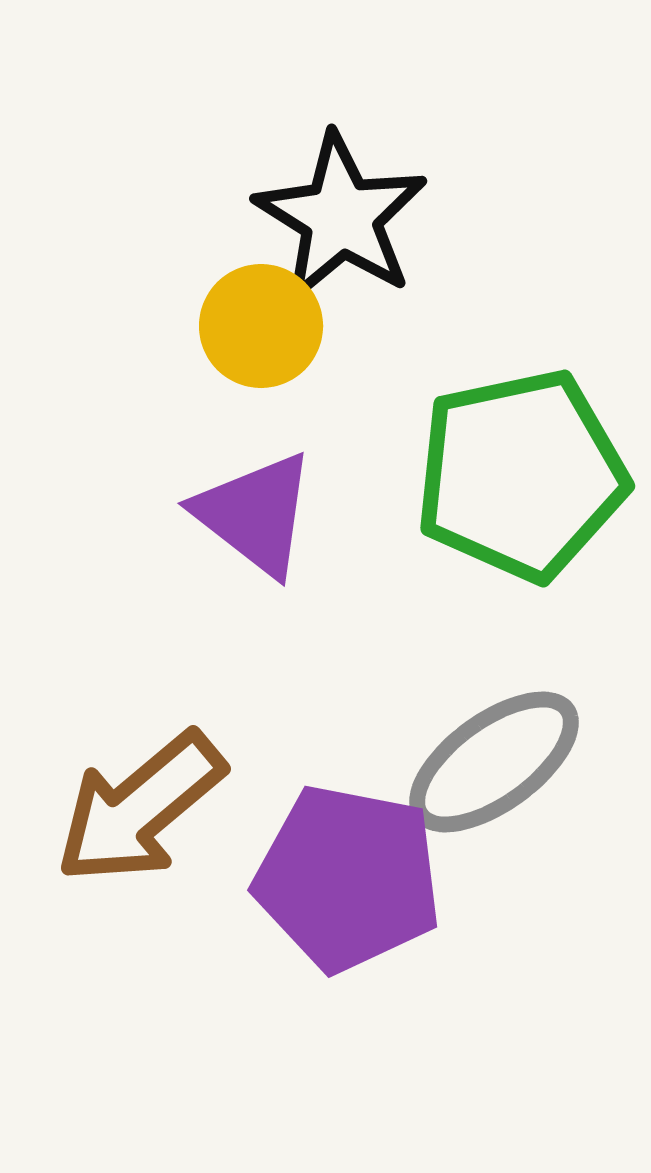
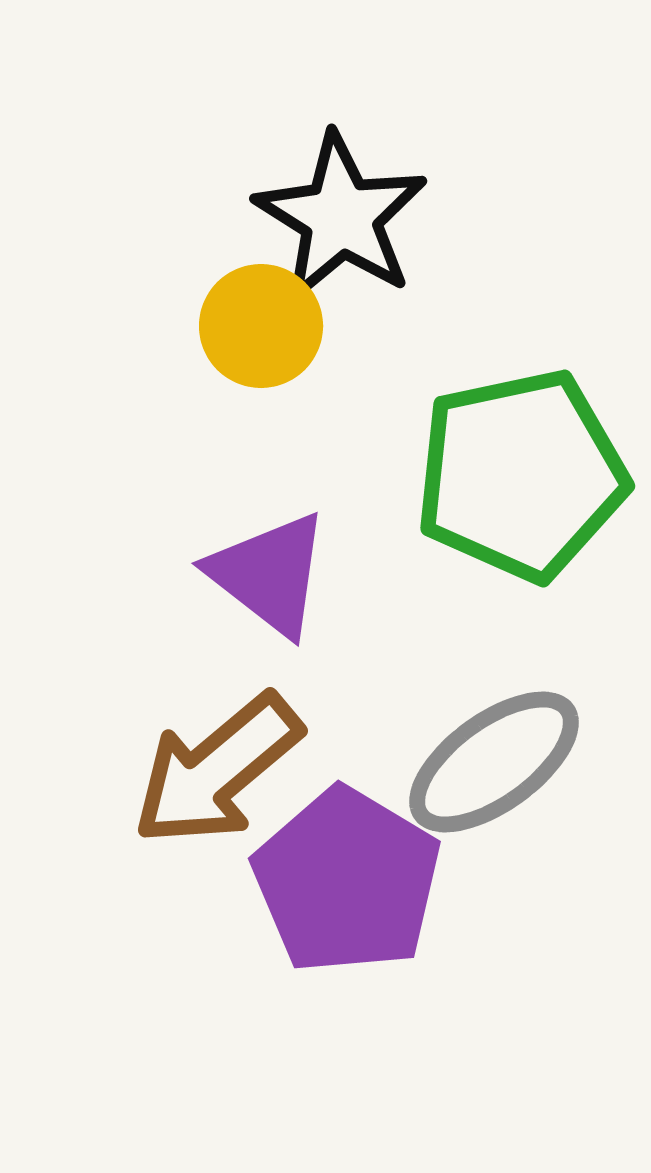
purple triangle: moved 14 px right, 60 px down
brown arrow: moved 77 px right, 38 px up
purple pentagon: moved 1 px left, 3 px down; rotated 20 degrees clockwise
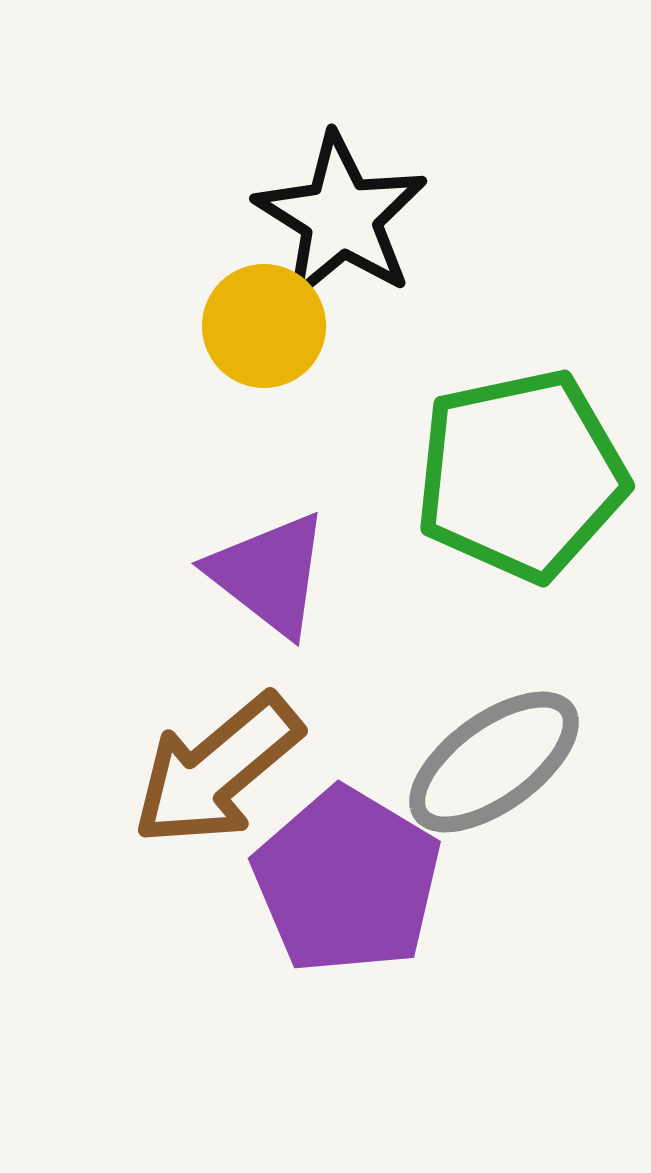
yellow circle: moved 3 px right
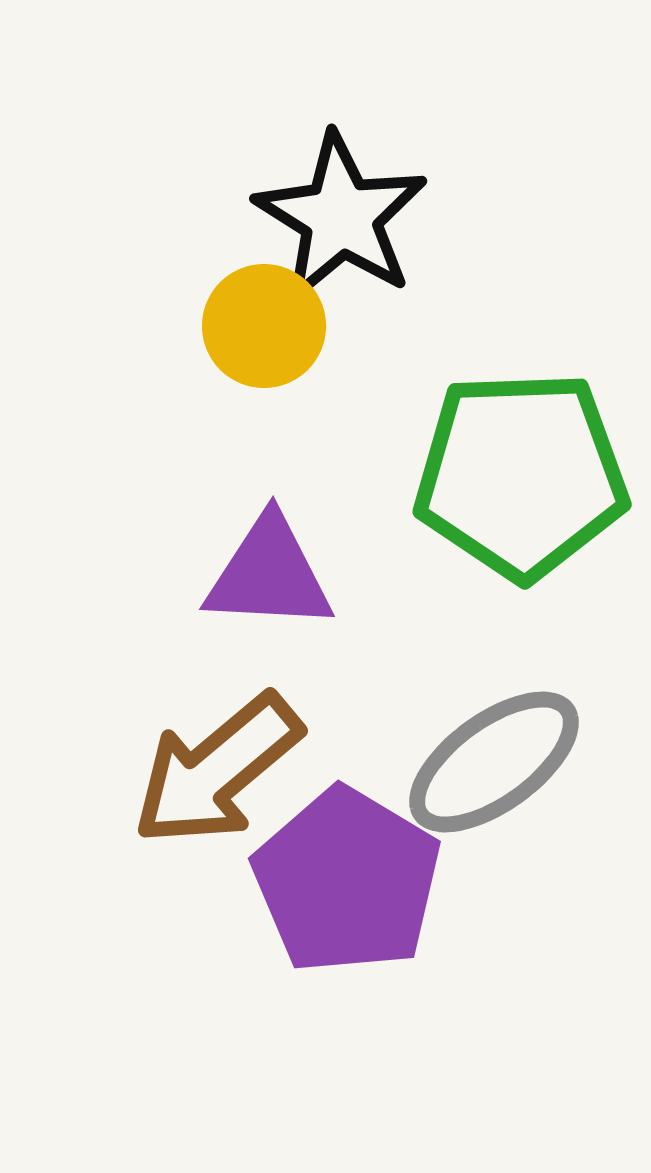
green pentagon: rotated 10 degrees clockwise
purple triangle: rotated 35 degrees counterclockwise
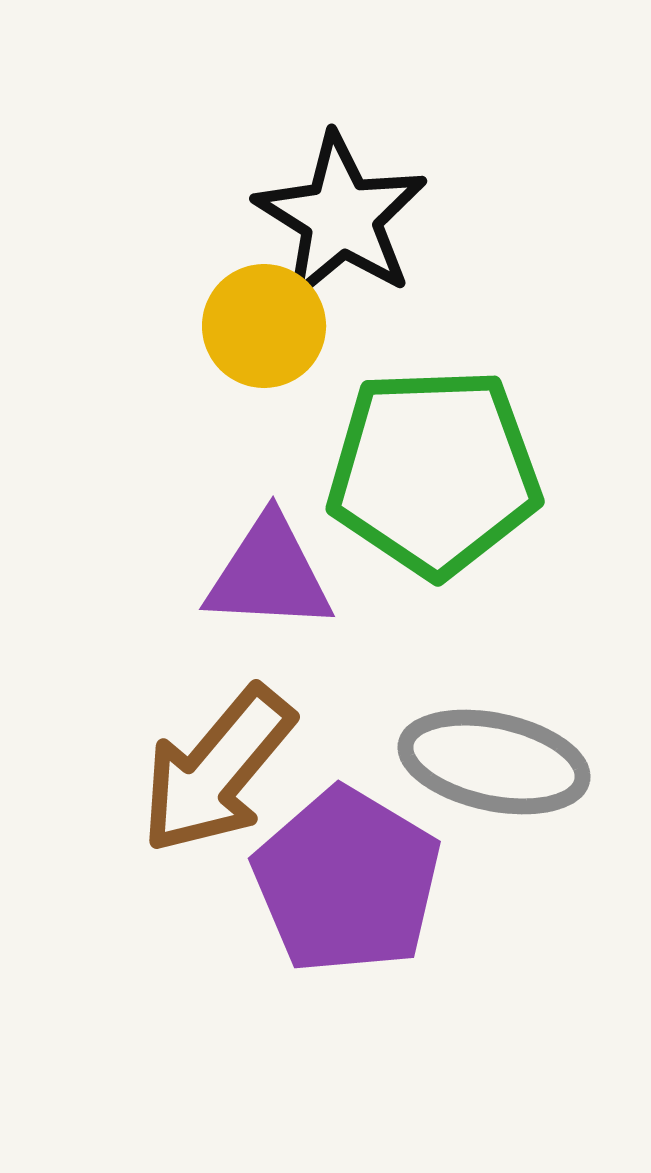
green pentagon: moved 87 px left, 3 px up
gray ellipse: rotated 48 degrees clockwise
brown arrow: rotated 10 degrees counterclockwise
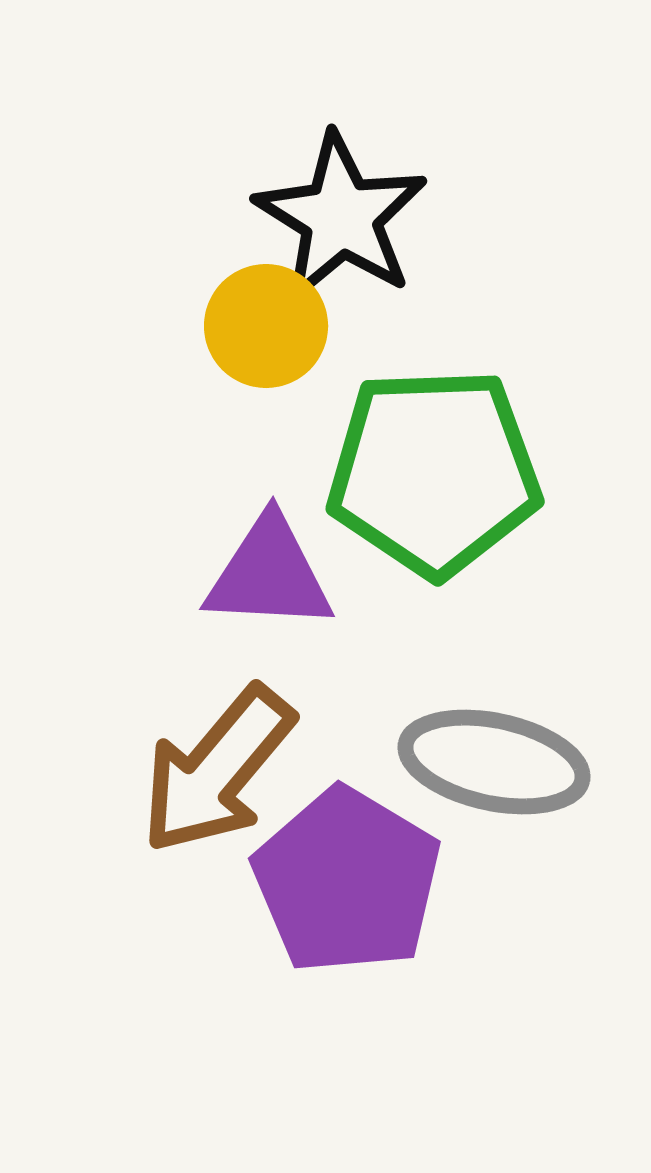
yellow circle: moved 2 px right
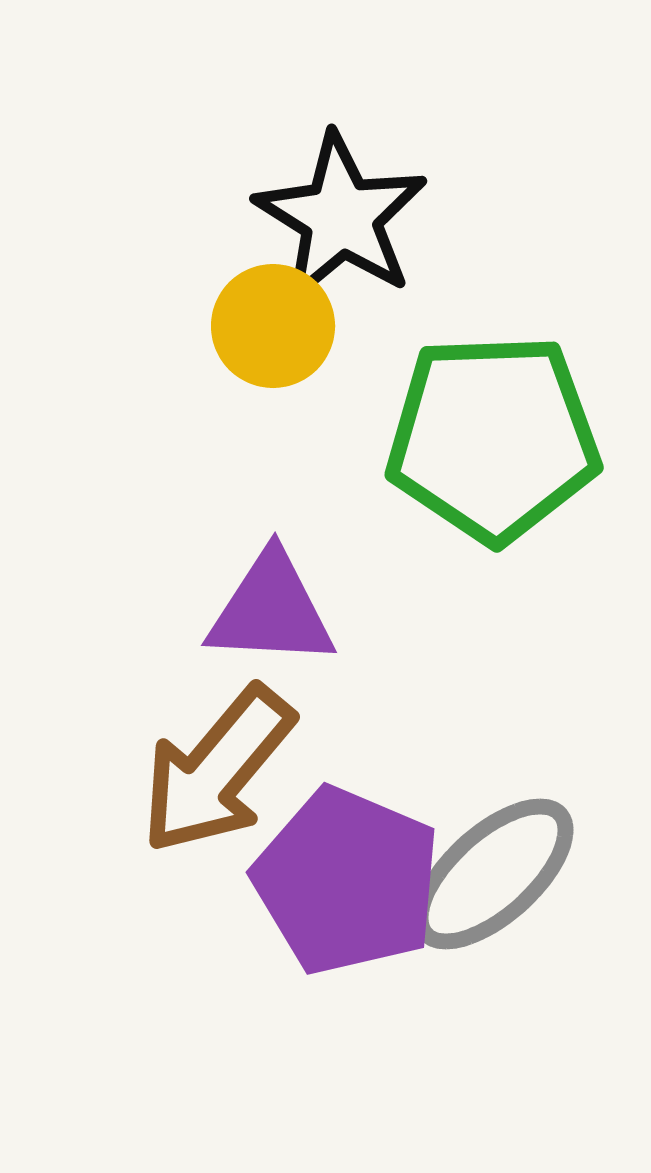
yellow circle: moved 7 px right
green pentagon: moved 59 px right, 34 px up
purple triangle: moved 2 px right, 36 px down
gray ellipse: moved 1 px left, 112 px down; rotated 54 degrees counterclockwise
purple pentagon: rotated 8 degrees counterclockwise
